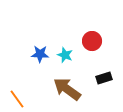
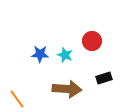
brown arrow: rotated 148 degrees clockwise
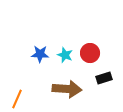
red circle: moved 2 px left, 12 px down
orange line: rotated 60 degrees clockwise
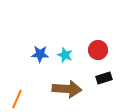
red circle: moved 8 px right, 3 px up
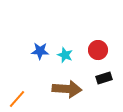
blue star: moved 3 px up
orange line: rotated 18 degrees clockwise
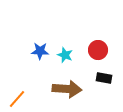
black rectangle: rotated 28 degrees clockwise
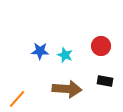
red circle: moved 3 px right, 4 px up
black rectangle: moved 1 px right, 3 px down
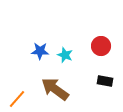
brown arrow: moved 12 px left; rotated 148 degrees counterclockwise
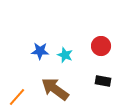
black rectangle: moved 2 px left
orange line: moved 2 px up
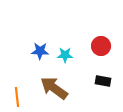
cyan star: rotated 21 degrees counterclockwise
brown arrow: moved 1 px left, 1 px up
orange line: rotated 48 degrees counterclockwise
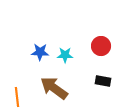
blue star: moved 1 px down
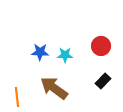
black rectangle: rotated 56 degrees counterclockwise
